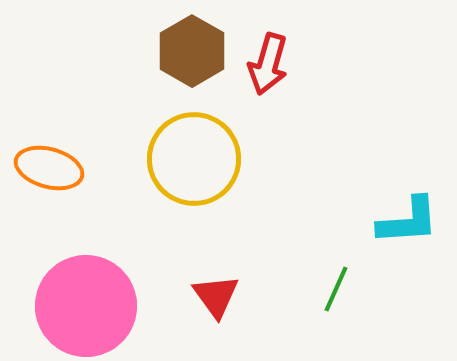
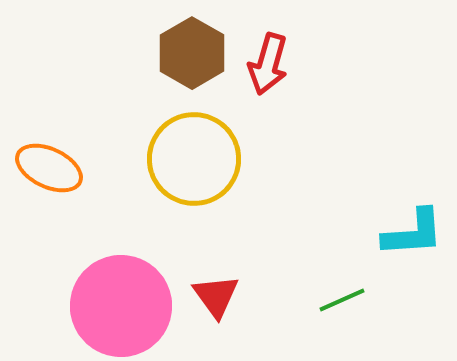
brown hexagon: moved 2 px down
orange ellipse: rotated 10 degrees clockwise
cyan L-shape: moved 5 px right, 12 px down
green line: moved 6 px right, 11 px down; rotated 42 degrees clockwise
pink circle: moved 35 px right
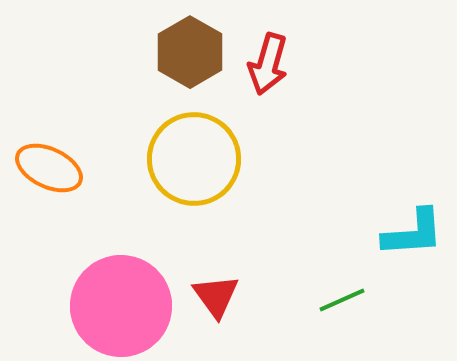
brown hexagon: moved 2 px left, 1 px up
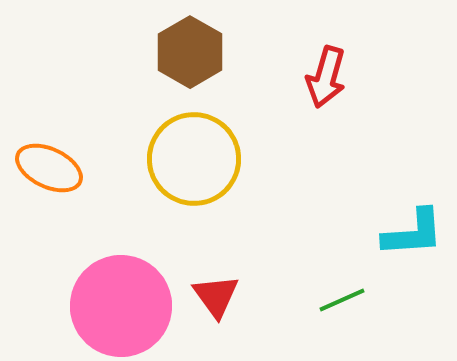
red arrow: moved 58 px right, 13 px down
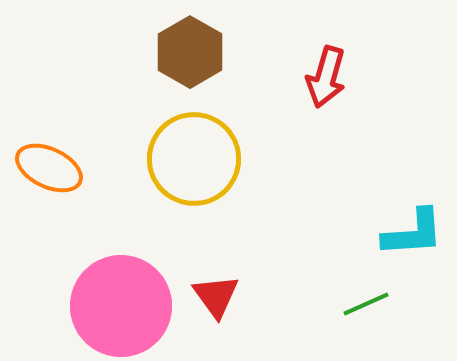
green line: moved 24 px right, 4 px down
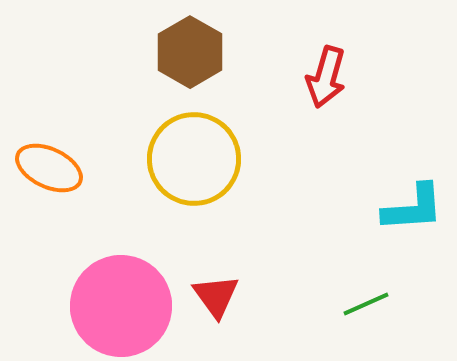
cyan L-shape: moved 25 px up
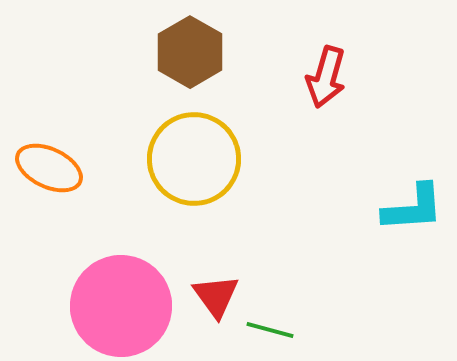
green line: moved 96 px left, 26 px down; rotated 39 degrees clockwise
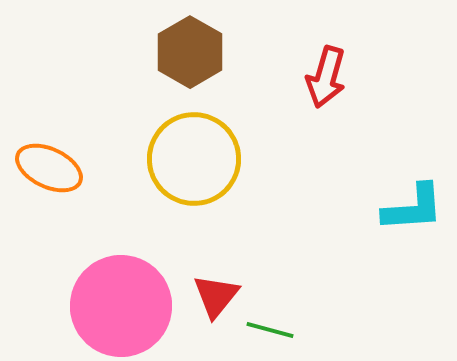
red triangle: rotated 15 degrees clockwise
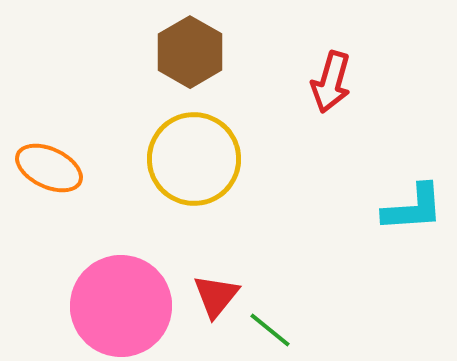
red arrow: moved 5 px right, 5 px down
green line: rotated 24 degrees clockwise
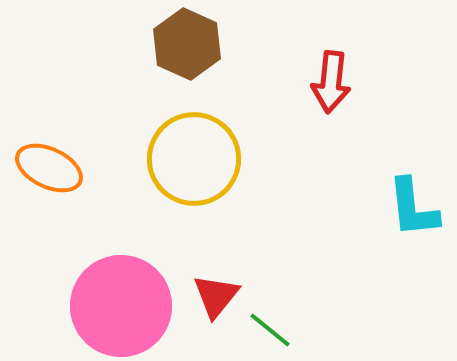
brown hexagon: moved 3 px left, 8 px up; rotated 6 degrees counterclockwise
red arrow: rotated 10 degrees counterclockwise
cyan L-shape: rotated 88 degrees clockwise
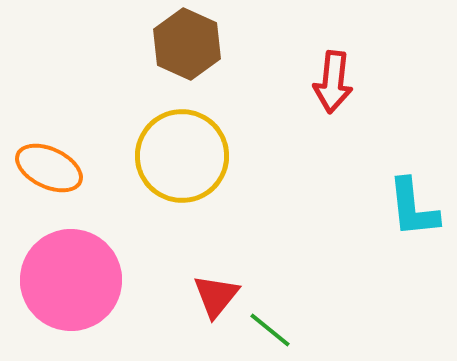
red arrow: moved 2 px right
yellow circle: moved 12 px left, 3 px up
pink circle: moved 50 px left, 26 px up
